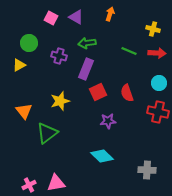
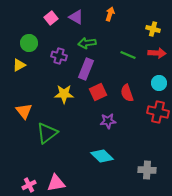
pink square: rotated 24 degrees clockwise
green line: moved 1 px left, 4 px down
yellow star: moved 4 px right, 7 px up; rotated 18 degrees clockwise
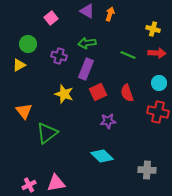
purple triangle: moved 11 px right, 6 px up
green circle: moved 1 px left, 1 px down
yellow star: rotated 18 degrees clockwise
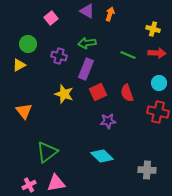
green triangle: moved 19 px down
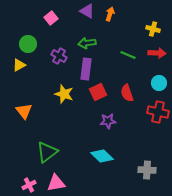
purple cross: rotated 14 degrees clockwise
purple rectangle: rotated 15 degrees counterclockwise
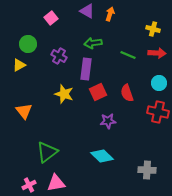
green arrow: moved 6 px right
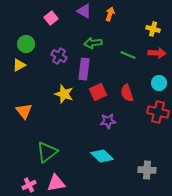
purple triangle: moved 3 px left
green circle: moved 2 px left
purple rectangle: moved 2 px left
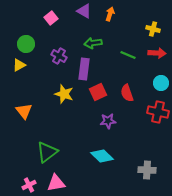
cyan circle: moved 2 px right
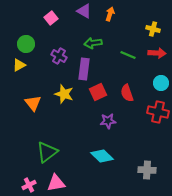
orange triangle: moved 9 px right, 8 px up
